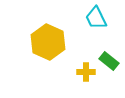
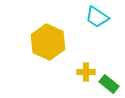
cyan trapezoid: moved 1 px right, 1 px up; rotated 30 degrees counterclockwise
green rectangle: moved 23 px down
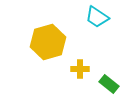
yellow hexagon: rotated 20 degrees clockwise
yellow cross: moved 6 px left, 3 px up
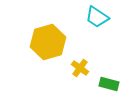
yellow cross: moved 1 px up; rotated 36 degrees clockwise
green rectangle: rotated 24 degrees counterclockwise
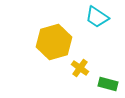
yellow hexagon: moved 6 px right
green rectangle: moved 1 px left
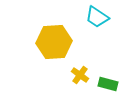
yellow hexagon: rotated 12 degrees clockwise
yellow cross: moved 7 px down
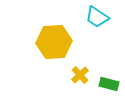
yellow cross: rotated 12 degrees clockwise
green rectangle: moved 1 px right
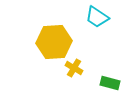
yellow cross: moved 6 px left, 7 px up; rotated 18 degrees counterclockwise
green rectangle: moved 1 px right, 1 px up
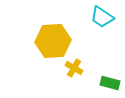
cyan trapezoid: moved 5 px right
yellow hexagon: moved 1 px left, 1 px up
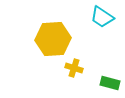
yellow hexagon: moved 2 px up
yellow cross: rotated 12 degrees counterclockwise
